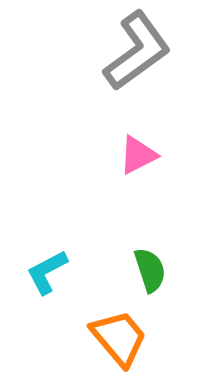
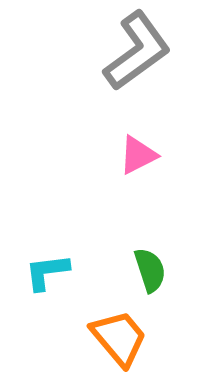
cyan L-shape: rotated 21 degrees clockwise
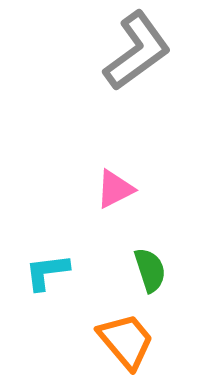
pink triangle: moved 23 px left, 34 px down
orange trapezoid: moved 7 px right, 3 px down
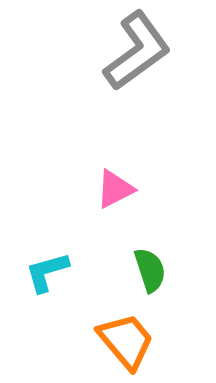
cyan L-shape: rotated 9 degrees counterclockwise
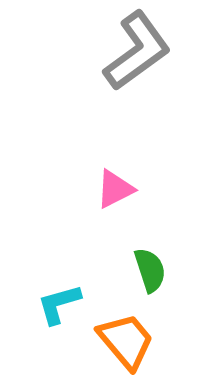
cyan L-shape: moved 12 px right, 32 px down
